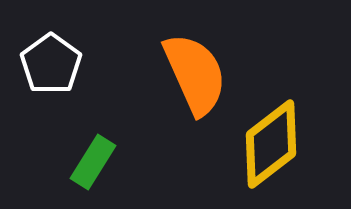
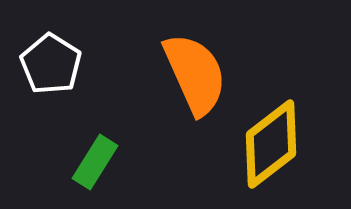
white pentagon: rotated 4 degrees counterclockwise
green rectangle: moved 2 px right
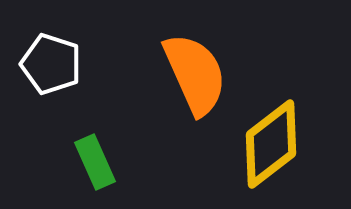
white pentagon: rotated 14 degrees counterclockwise
green rectangle: rotated 56 degrees counterclockwise
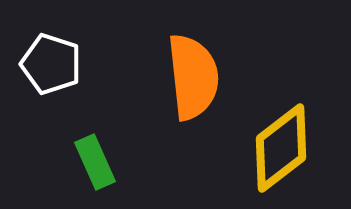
orange semicircle: moved 2 px left, 3 px down; rotated 18 degrees clockwise
yellow diamond: moved 10 px right, 4 px down
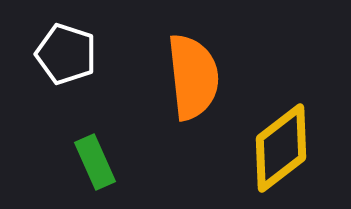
white pentagon: moved 15 px right, 10 px up
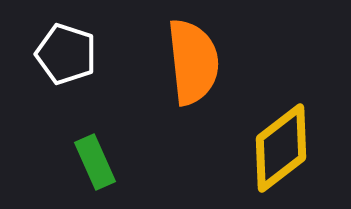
orange semicircle: moved 15 px up
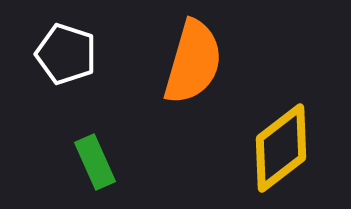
orange semicircle: rotated 22 degrees clockwise
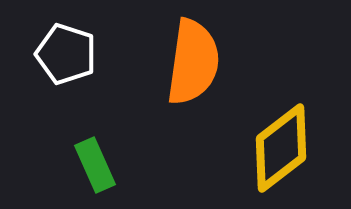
orange semicircle: rotated 8 degrees counterclockwise
green rectangle: moved 3 px down
